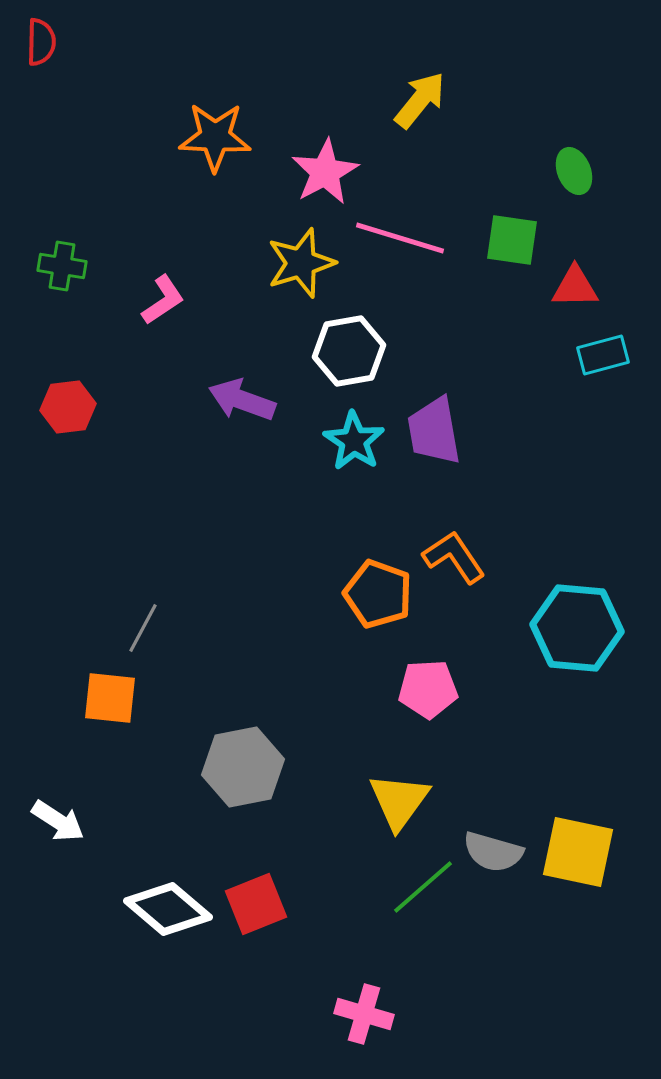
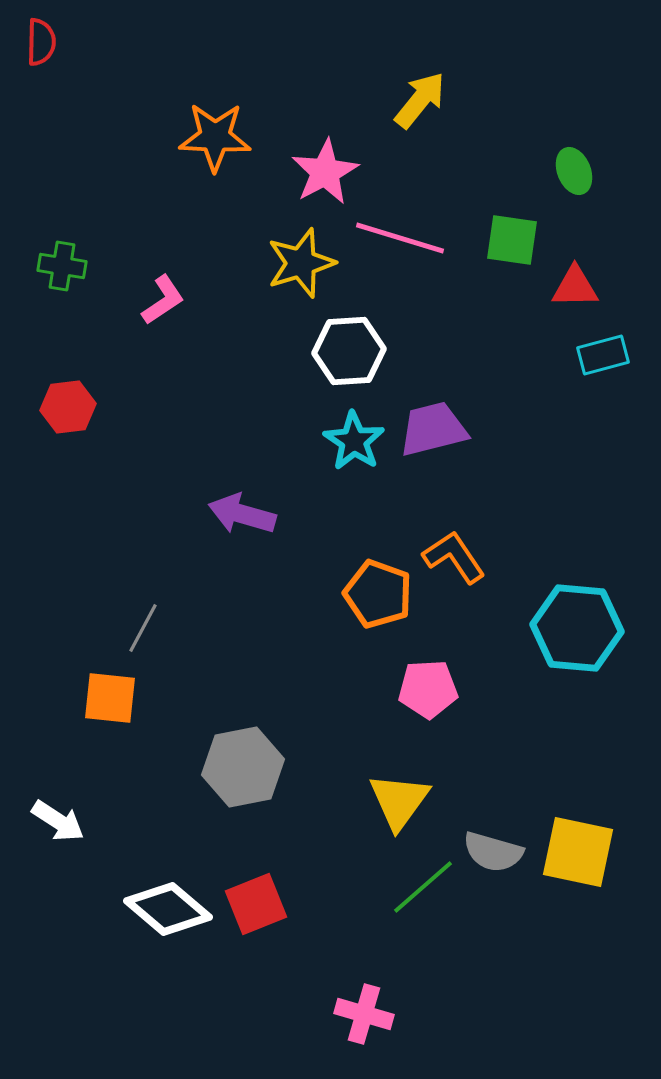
white hexagon: rotated 6 degrees clockwise
purple arrow: moved 114 px down; rotated 4 degrees counterclockwise
purple trapezoid: moved 1 px left, 2 px up; rotated 86 degrees clockwise
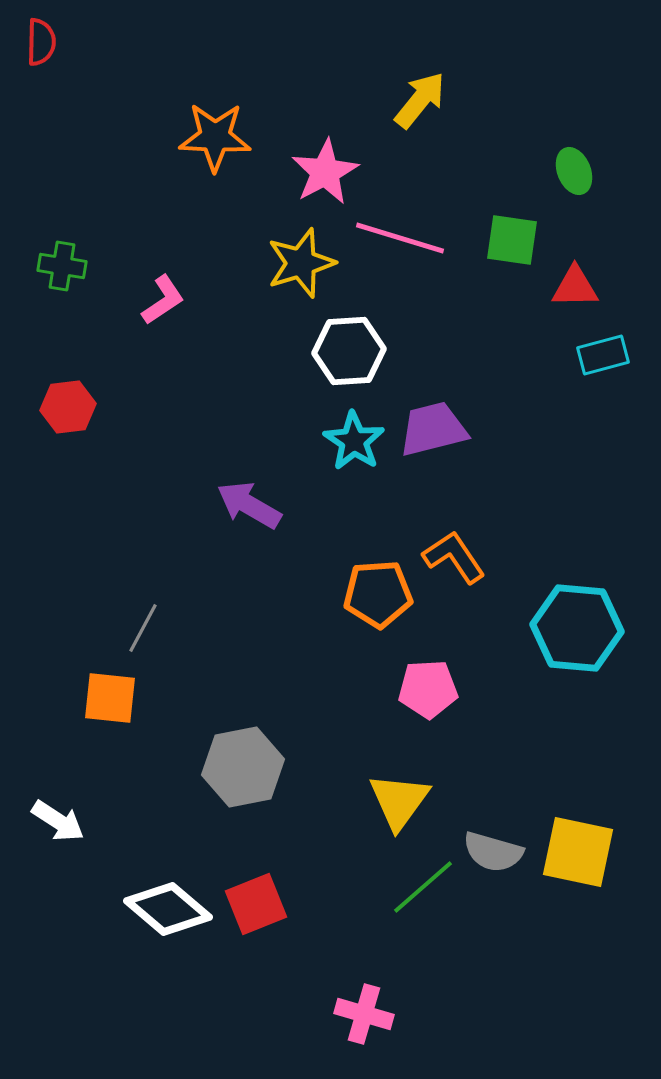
purple arrow: moved 7 px right, 9 px up; rotated 14 degrees clockwise
orange pentagon: rotated 24 degrees counterclockwise
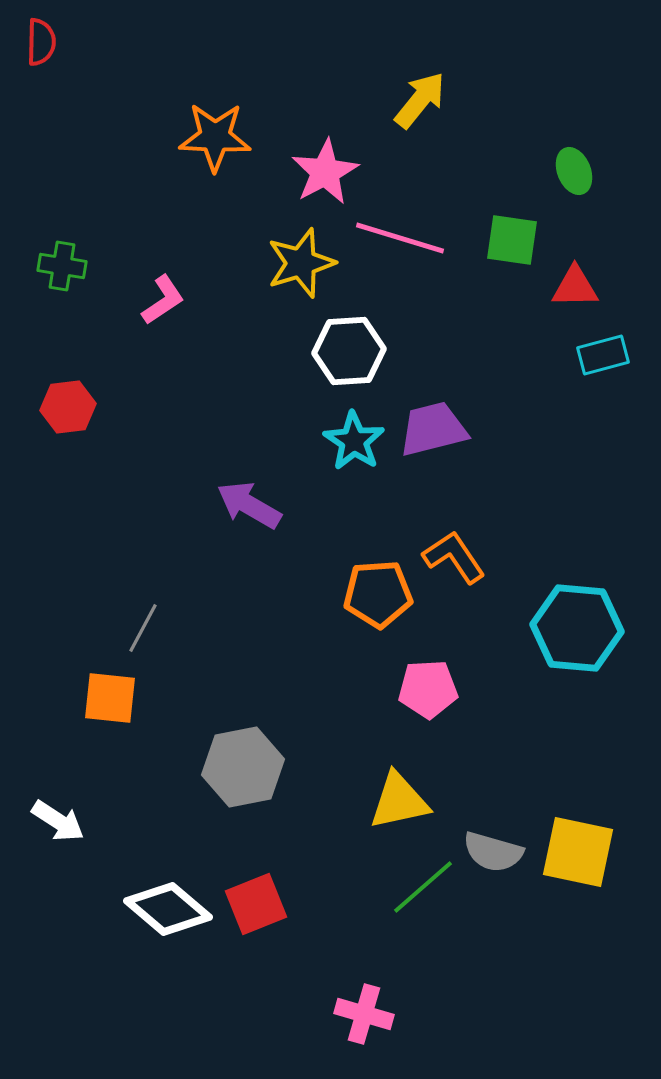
yellow triangle: rotated 42 degrees clockwise
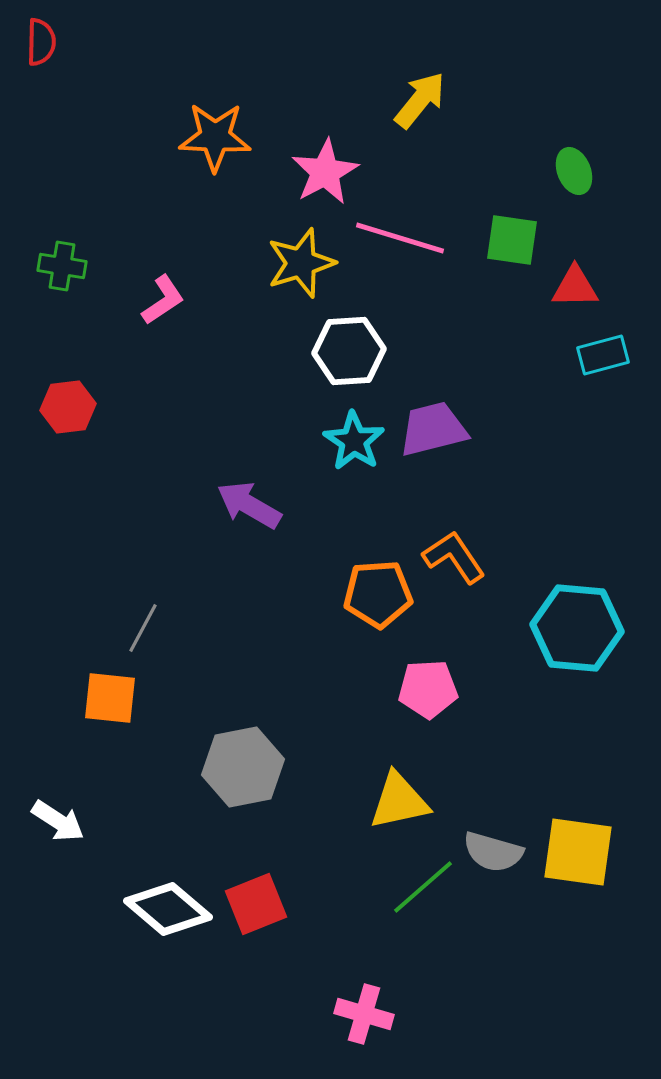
yellow square: rotated 4 degrees counterclockwise
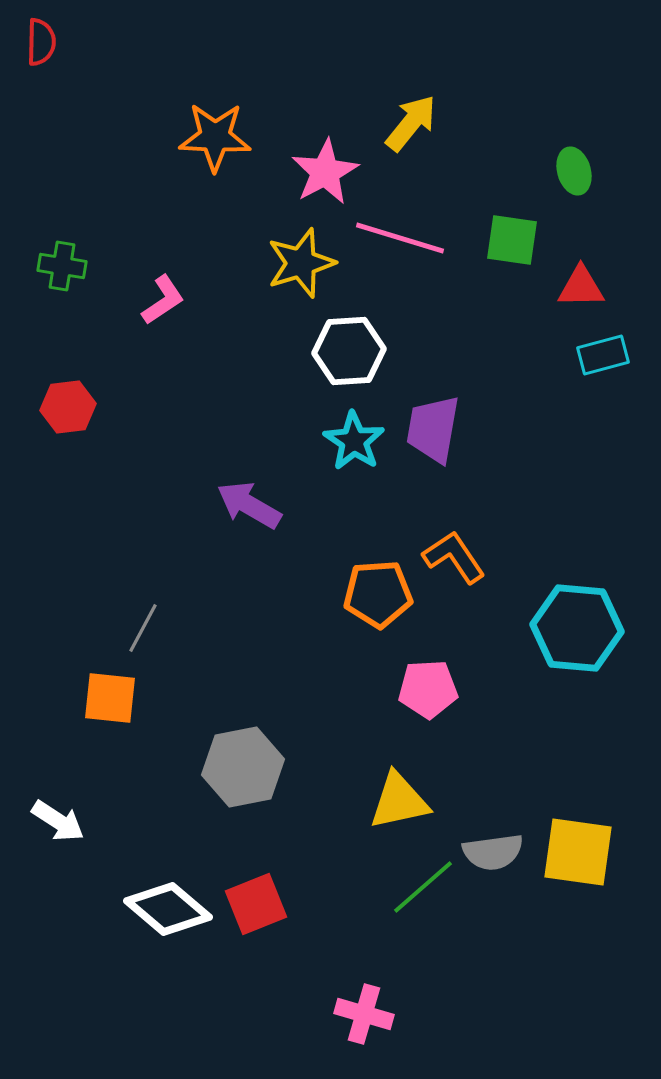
yellow arrow: moved 9 px left, 23 px down
green ellipse: rotated 6 degrees clockwise
red triangle: moved 6 px right
purple trapezoid: rotated 66 degrees counterclockwise
gray semicircle: rotated 24 degrees counterclockwise
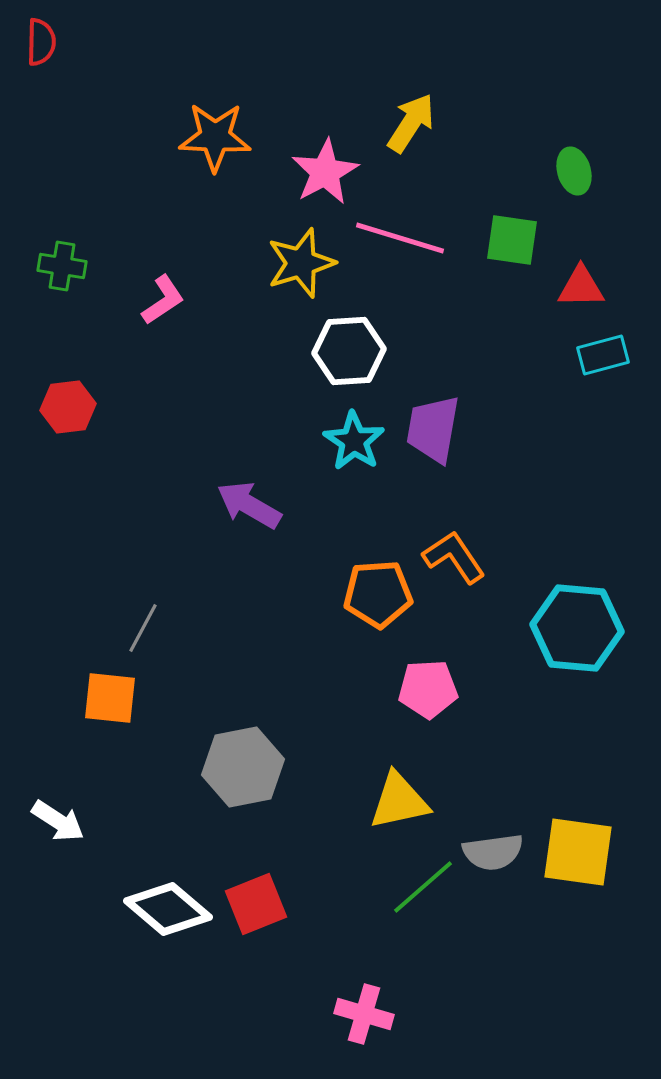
yellow arrow: rotated 6 degrees counterclockwise
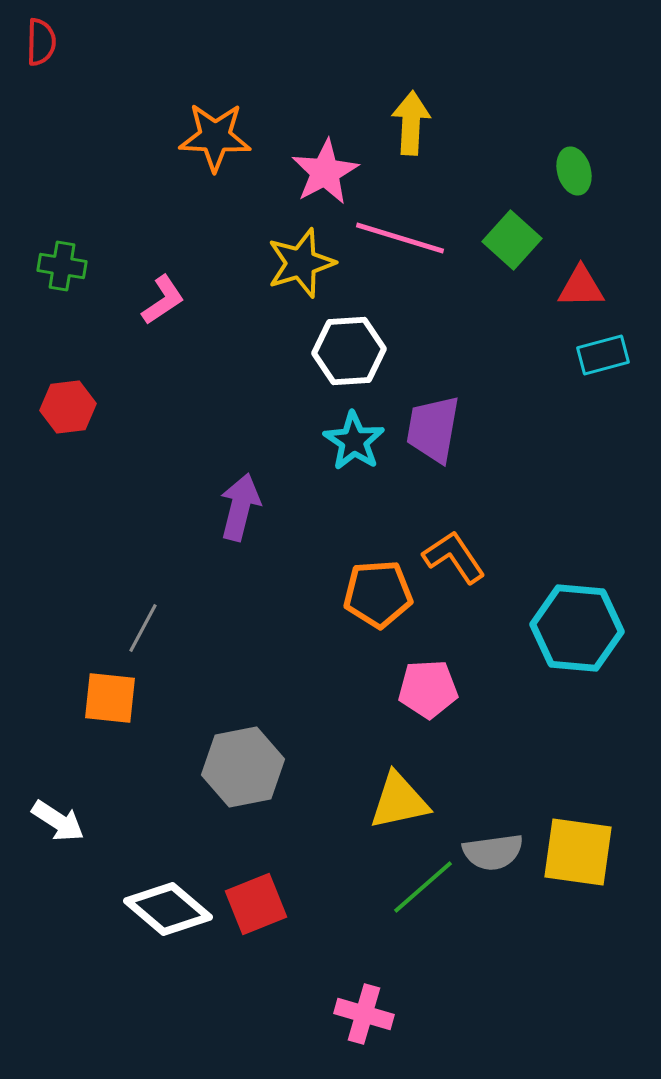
yellow arrow: rotated 30 degrees counterclockwise
green square: rotated 34 degrees clockwise
purple arrow: moved 9 px left, 2 px down; rotated 74 degrees clockwise
